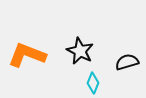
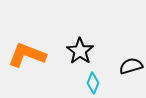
black star: rotated 8 degrees clockwise
black semicircle: moved 4 px right, 4 px down
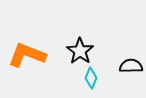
black semicircle: rotated 15 degrees clockwise
cyan diamond: moved 2 px left, 5 px up
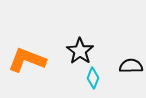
orange L-shape: moved 5 px down
cyan diamond: moved 2 px right
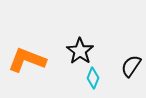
black semicircle: rotated 55 degrees counterclockwise
